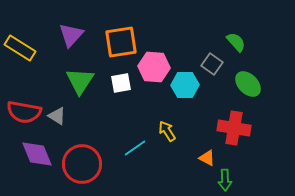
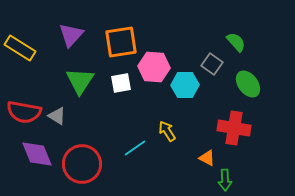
green ellipse: rotated 8 degrees clockwise
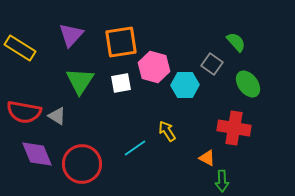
pink hexagon: rotated 12 degrees clockwise
green arrow: moved 3 px left, 1 px down
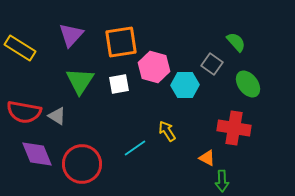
white square: moved 2 px left, 1 px down
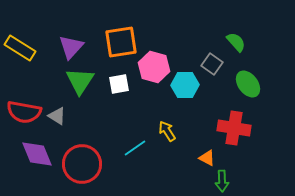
purple triangle: moved 12 px down
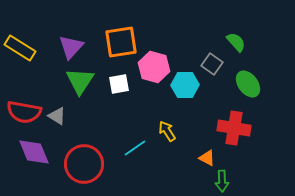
purple diamond: moved 3 px left, 2 px up
red circle: moved 2 px right
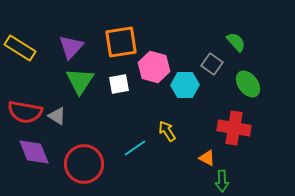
red semicircle: moved 1 px right
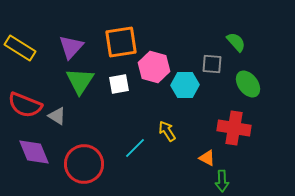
gray square: rotated 30 degrees counterclockwise
red semicircle: moved 7 px up; rotated 12 degrees clockwise
cyan line: rotated 10 degrees counterclockwise
